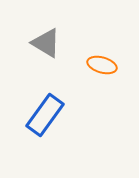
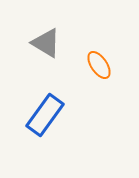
orange ellipse: moved 3 px left; rotated 40 degrees clockwise
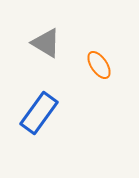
blue rectangle: moved 6 px left, 2 px up
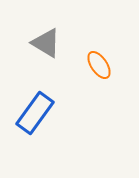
blue rectangle: moved 4 px left
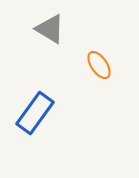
gray triangle: moved 4 px right, 14 px up
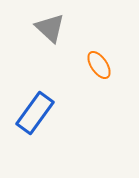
gray triangle: moved 1 px up; rotated 12 degrees clockwise
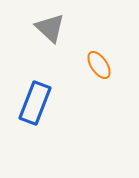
blue rectangle: moved 10 px up; rotated 15 degrees counterclockwise
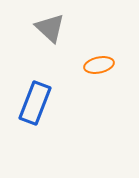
orange ellipse: rotated 68 degrees counterclockwise
